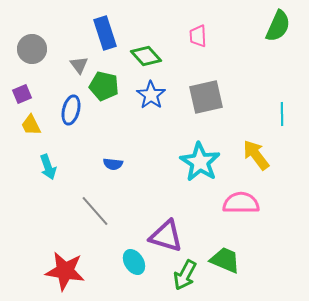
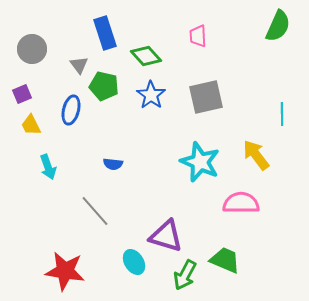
cyan star: rotated 9 degrees counterclockwise
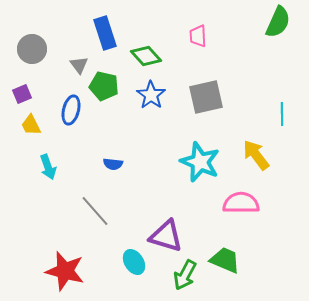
green semicircle: moved 4 px up
red star: rotated 6 degrees clockwise
